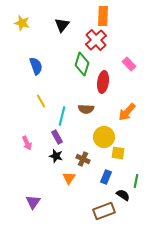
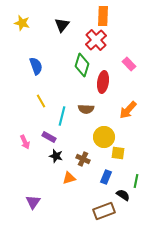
green diamond: moved 1 px down
orange arrow: moved 1 px right, 2 px up
purple rectangle: moved 8 px left; rotated 32 degrees counterclockwise
pink arrow: moved 2 px left, 1 px up
orange triangle: rotated 40 degrees clockwise
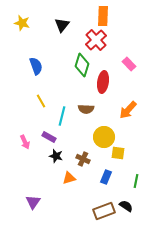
black semicircle: moved 3 px right, 11 px down
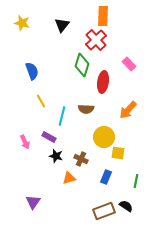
blue semicircle: moved 4 px left, 5 px down
brown cross: moved 2 px left
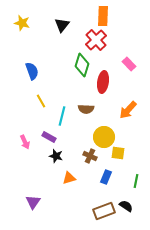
brown cross: moved 9 px right, 3 px up
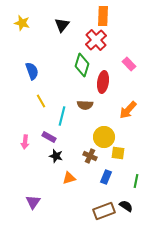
brown semicircle: moved 1 px left, 4 px up
pink arrow: rotated 32 degrees clockwise
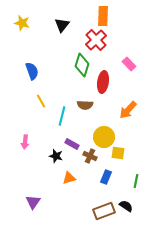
purple rectangle: moved 23 px right, 7 px down
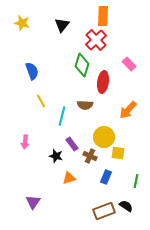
purple rectangle: rotated 24 degrees clockwise
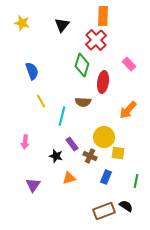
brown semicircle: moved 2 px left, 3 px up
purple triangle: moved 17 px up
